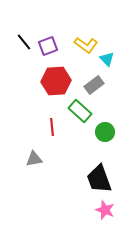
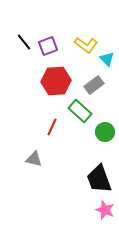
red line: rotated 30 degrees clockwise
gray triangle: rotated 24 degrees clockwise
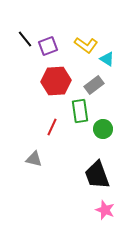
black line: moved 1 px right, 3 px up
cyan triangle: rotated 14 degrees counterclockwise
green rectangle: rotated 40 degrees clockwise
green circle: moved 2 px left, 3 px up
black trapezoid: moved 2 px left, 4 px up
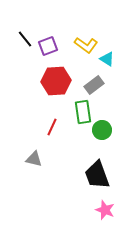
green rectangle: moved 3 px right, 1 px down
green circle: moved 1 px left, 1 px down
